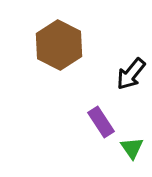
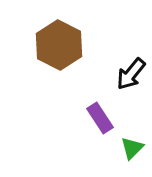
purple rectangle: moved 1 px left, 4 px up
green triangle: rotated 20 degrees clockwise
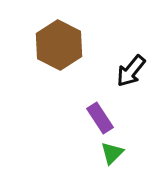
black arrow: moved 3 px up
green triangle: moved 20 px left, 5 px down
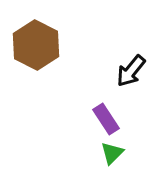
brown hexagon: moved 23 px left
purple rectangle: moved 6 px right, 1 px down
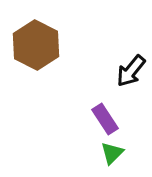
purple rectangle: moved 1 px left
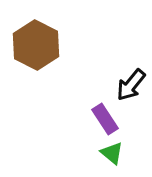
black arrow: moved 14 px down
green triangle: rotated 35 degrees counterclockwise
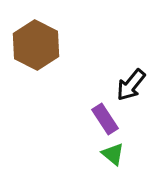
green triangle: moved 1 px right, 1 px down
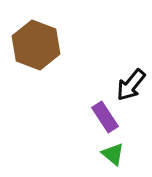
brown hexagon: rotated 6 degrees counterclockwise
purple rectangle: moved 2 px up
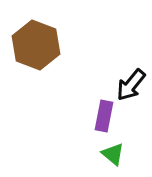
purple rectangle: moved 1 px left, 1 px up; rotated 44 degrees clockwise
